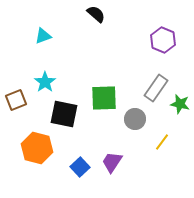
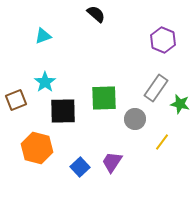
black square: moved 1 px left, 3 px up; rotated 12 degrees counterclockwise
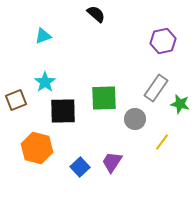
purple hexagon: moved 1 px down; rotated 25 degrees clockwise
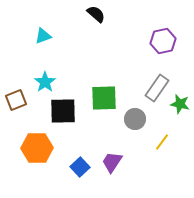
gray rectangle: moved 1 px right
orange hexagon: rotated 16 degrees counterclockwise
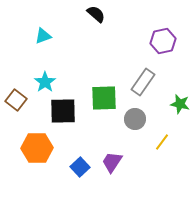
gray rectangle: moved 14 px left, 6 px up
brown square: rotated 30 degrees counterclockwise
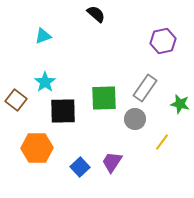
gray rectangle: moved 2 px right, 6 px down
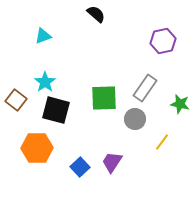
black square: moved 7 px left, 1 px up; rotated 16 degrees clockwise
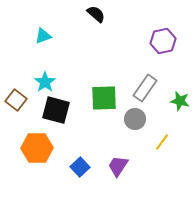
green star: moved 3 px up
purple trapezoid: moved 6 px right, 4 px down
